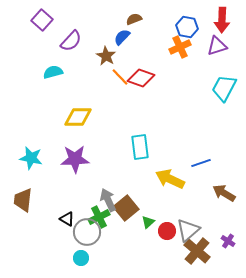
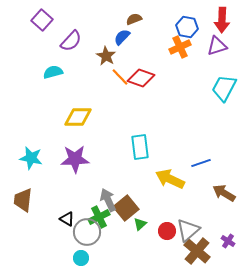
green triangle: moved 8 px left, 2 px down
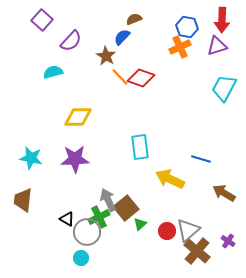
blue line: moved 4 px up; rotated 36 degrees clockwise
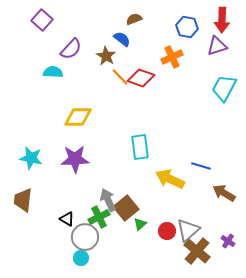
blue semicircle: moved 2 px down; rotated 84 degrees clockwise
purple semicircle: moved 8 px down
orange cross: moved 8 px left, 10 px down
cyan semicircle: rotated 18 degrees clockwise
blue line: moved 7 px down
gray circle: moved 2 px left, 5 px down
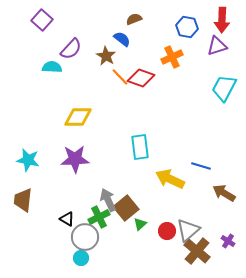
cyan semicircle: moved 1 px left, 5 px up
cyan star: moved 3 px left, 2 px down
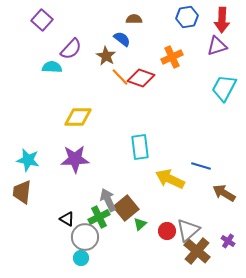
brown semicircle: rotated 21 degrees clockwise
blue hexagon: moved 10 px up; rotated 20 degrees counterclockwise
brown trapezoid: moved 1 px left, 8 px up
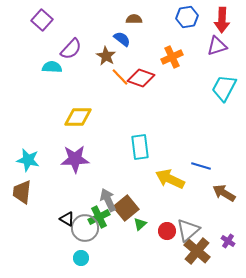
gray circle: moved 9 px up
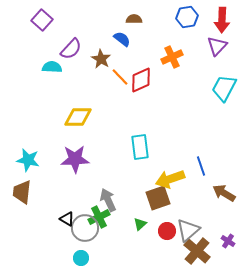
purple triangle: rotated 30 degrees counterclockwise
brown star: moved 5 px left, 3 px down
red diamond: moved 2 px down; rotated 44 degrees counterclockwise
blue line: rotated 54 degrees clockwise
yellow arrow: rotated 44 degrees counterclockwise
brown square: moved 32 px right, 10 px up; rotated 20 degrees clockwise
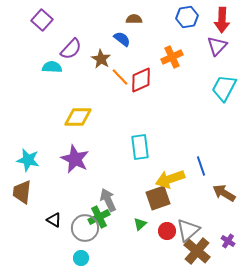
purple star: rotated 28 degrees clockwise
black triangle: moved 13 px left, 1 px down
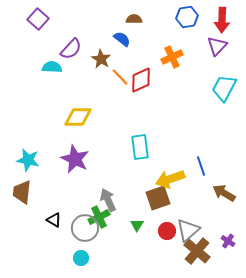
purple square: moved 4 px left, 1 px up
green triangle: moved 3 px left, 1 px down; rotated 16 degrees counterclockwise
